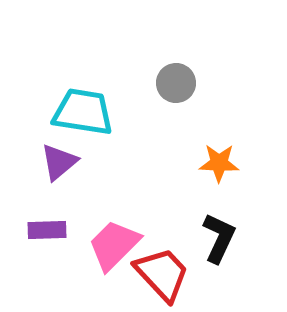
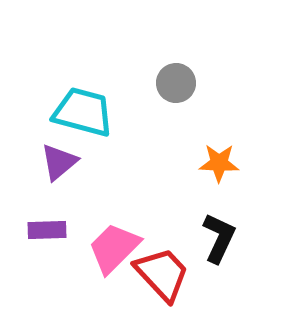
cyan trapezoid: rotated 6 degrees clockwise
pink trapezoid: moved 3 px down
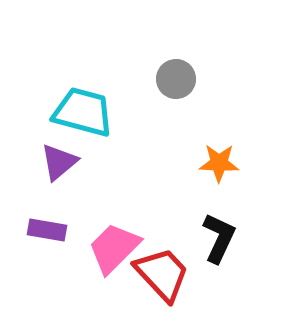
gray circle: moved 4 px up
purple rectangle: rotated 12 degrees clockwise
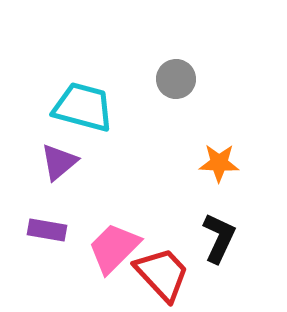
cyan trapezoid: moved 5 px up
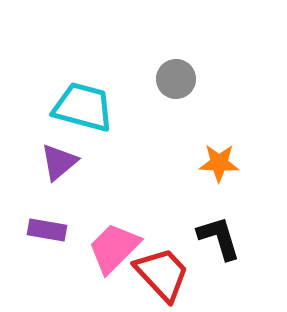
black L-shape: rotated 42 degrees counterclockwise
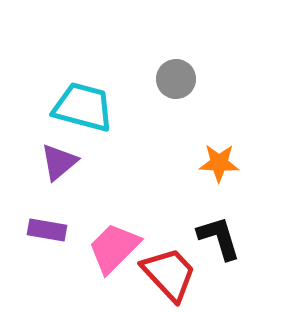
red trapezoid: moved 7 px right
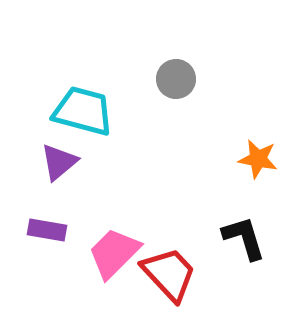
cyan trapezoid: moved 4 px down
orange star: moved 39 px right, 4 px up; rotated 9 degrees clockwise
black L-shape: moved 25 px right
pink trapezoid: moved 5 px down
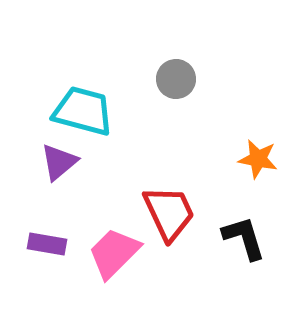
purple rectangle: moved 14 px down
red trapezoid: moved 61 px up; rotated 18 degrees clockwise
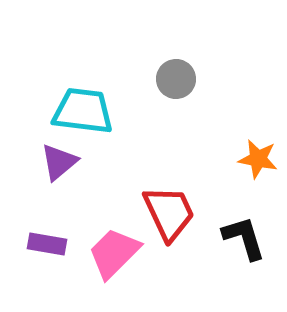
cyan trapezoid: rotated 8 degrees counterclockwise
